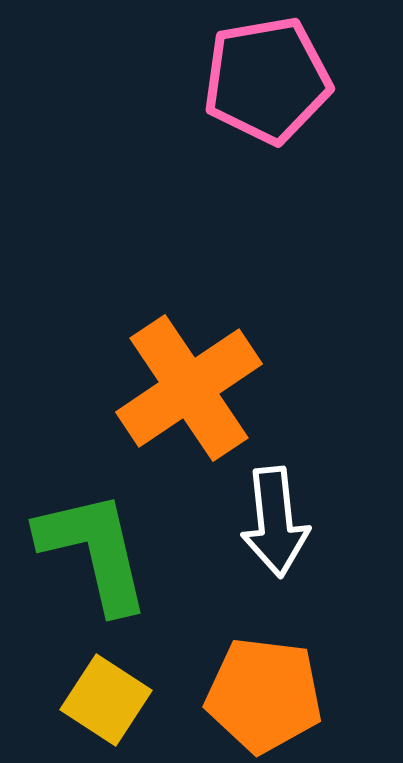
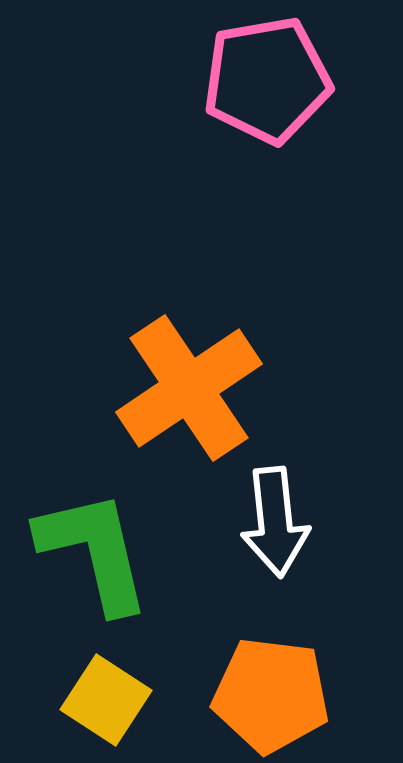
orange pentagon: moved 7 px right
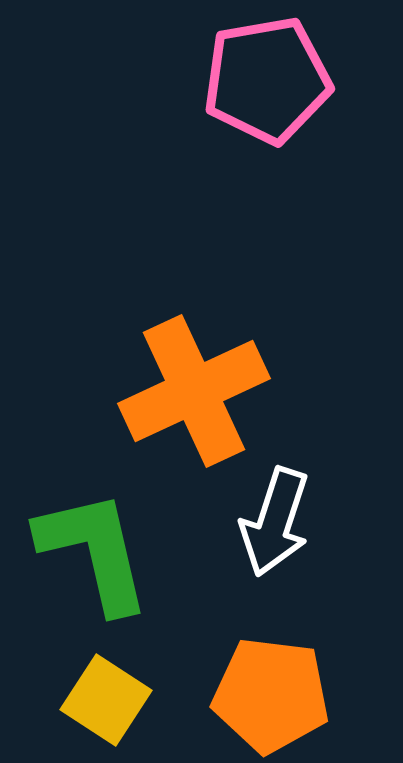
orange cross: moved 5 px right, 3 px down; rotated 9 degrees clockwise
white arrow: rotated 24 degrees clockwise
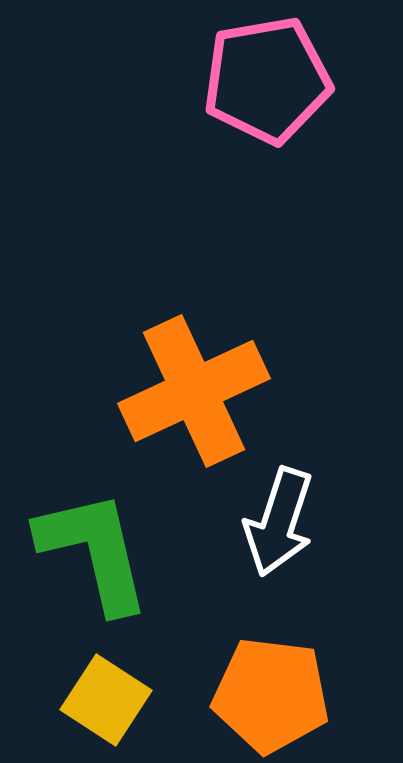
white arrow: moved 4 px right
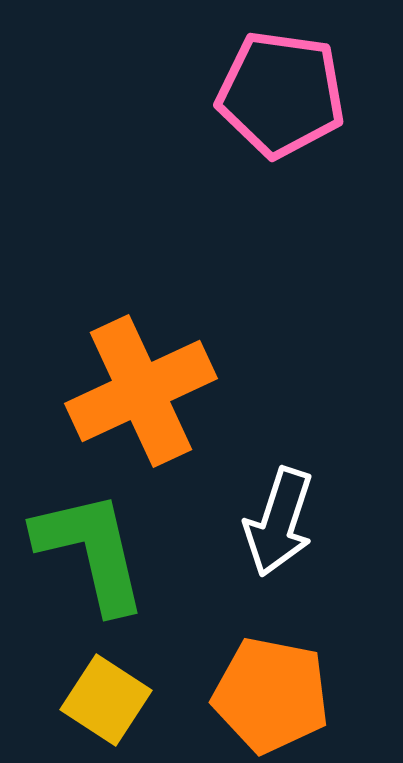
pink pentagon: moved 14 px right, 14 px down; rotated 18 degrees clockwise
orange cross: moved 53 px left
green L-shape: moved 3 px left
orange pentagon: rotated 4 degrees clockwise
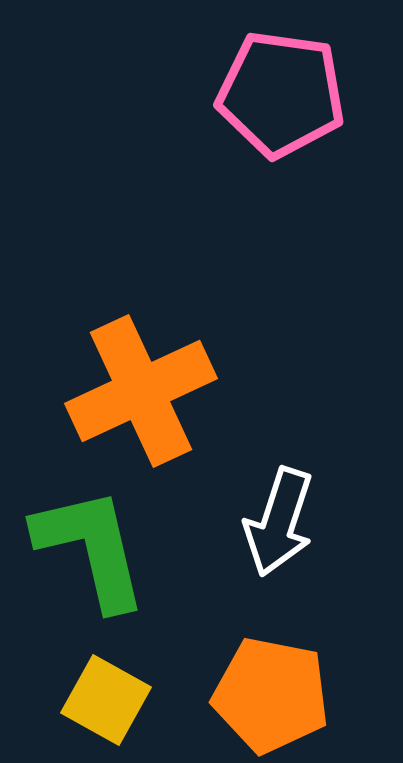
green L-shape: moved 3 px up
yellow square: rotated 4 degrees counterclockwise
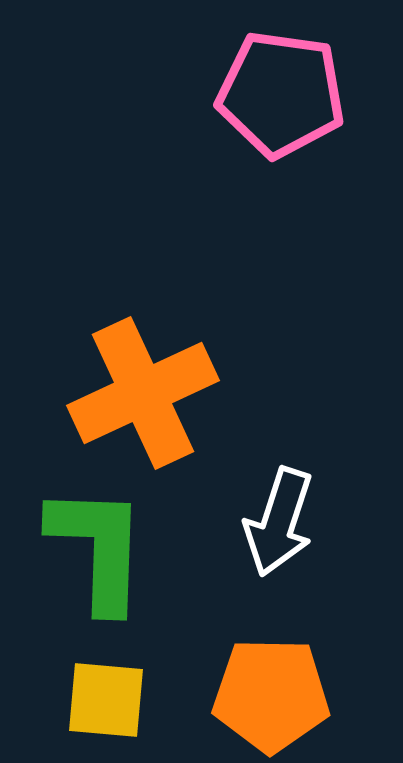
orange cross: moved 2 px right, 2 px down
green L-shape: moved 7 px right; rotated 15 degrees clockwise
orange pentagon: rotated 10 degrees counterclockwise
yellow square: rotated 24 degrees counterclockwise
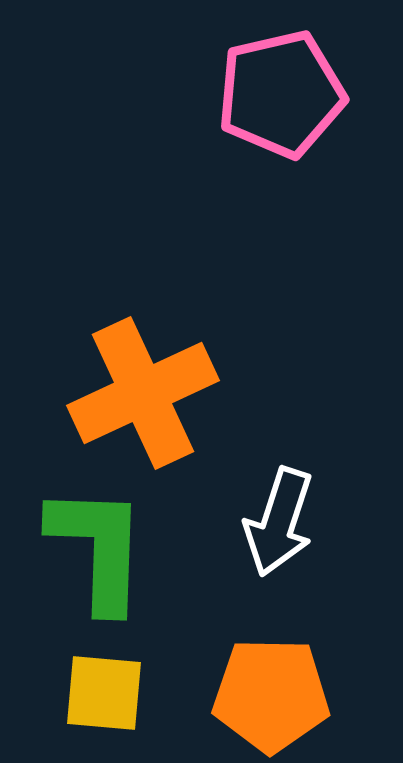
pink pentagon: rotated 21 degrees counterclockwise
yellow square: moved 2 px left, 7 px up
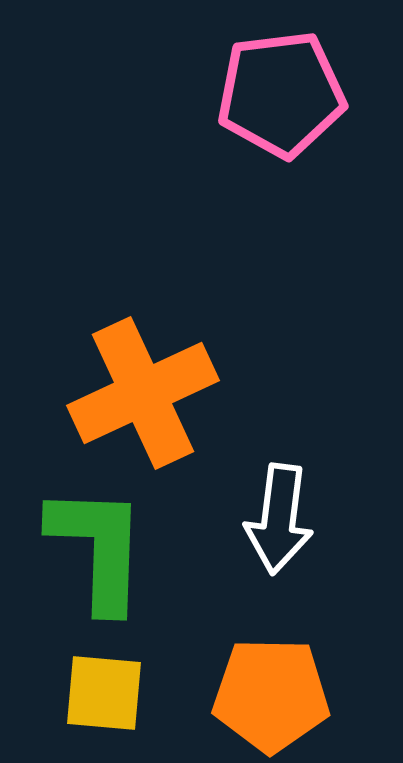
pink pentagon: rotated 6 degrees clockwise
white arrow: moved 3 px up; rotated 11 degrees counterclockwise
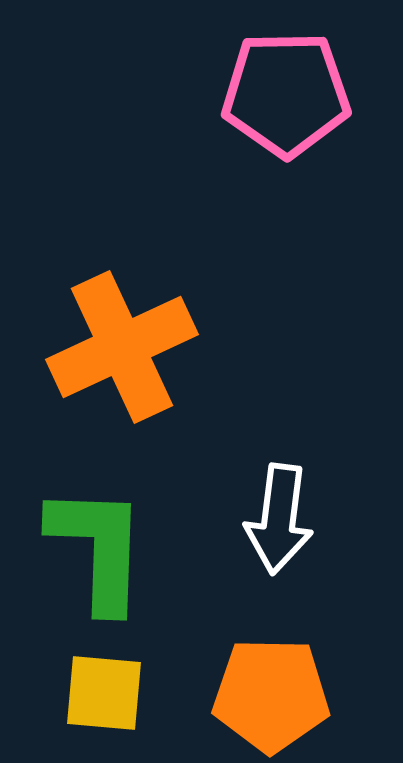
pink pentagon: moved 5 px right; rotated 6 degrees clockwise
orange cross: moved 21 px left, 46 px up
